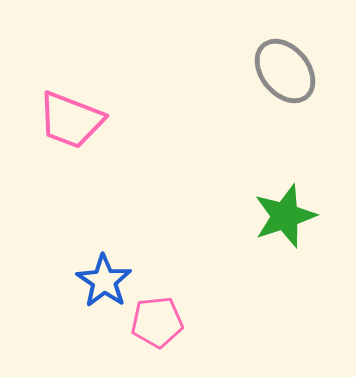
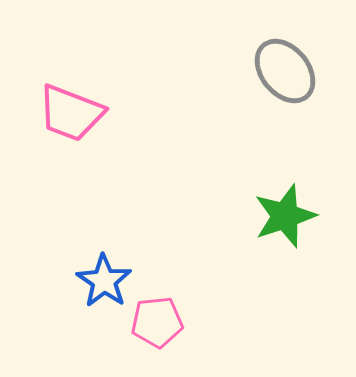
pink trapezoid: moved 7 px up
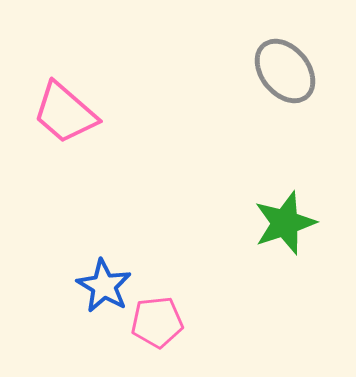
pink trapezoid: moved 6 px left; rotated 20 degrees clockwise
green star: moved 7 px down
blue star: moved 5 px down; rotated 4 degrees counterclockwise
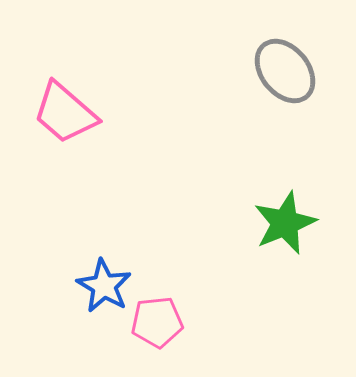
green star: rotated 4 degrees counterclockwise
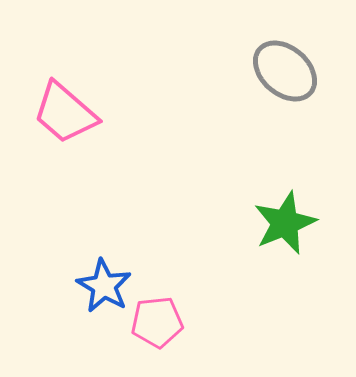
gray ellipse: rotated 10 degrees counterclockwise
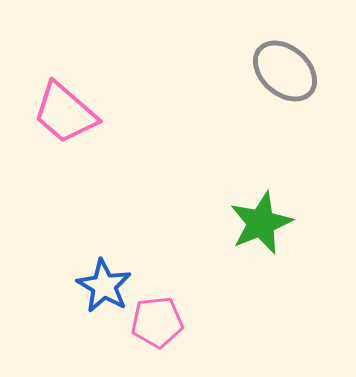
green star: moved 24 px left
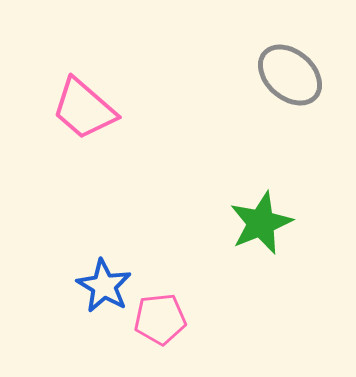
gray ellipse: moved 5 px right, 4 px down
pink trapezoid: moved 19 px right, 4 px up
pink pentagon: moved 3 px right, 3 px up
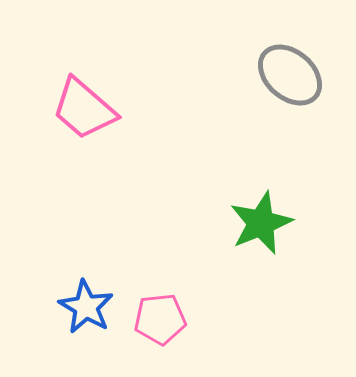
blue star: moved 18 px left, 21 px down
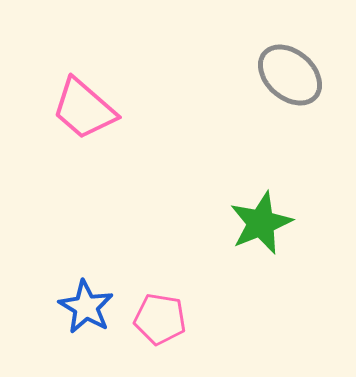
pink pentagon: rotated 15 degrees clockwise
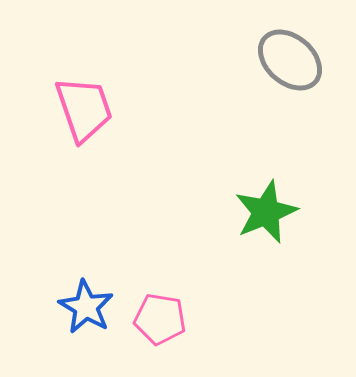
gray ellipse: moved 15 px up
pink trapezoid: rotated 150 degrees counterclockwise
green star: moved 5 px right, 11 px up
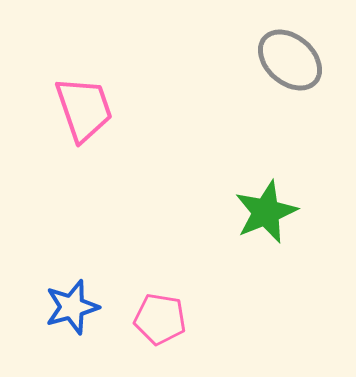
blue star: moved 14 px left; rotated 26 degrees clockwise
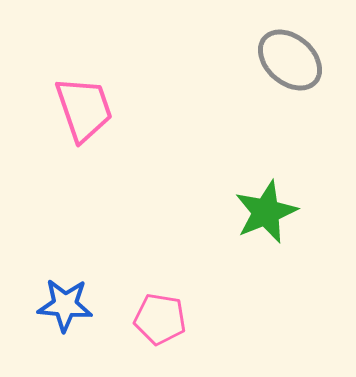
blue star: moved 7 px left, 2 px up; rotated 20 degrees clockwise
